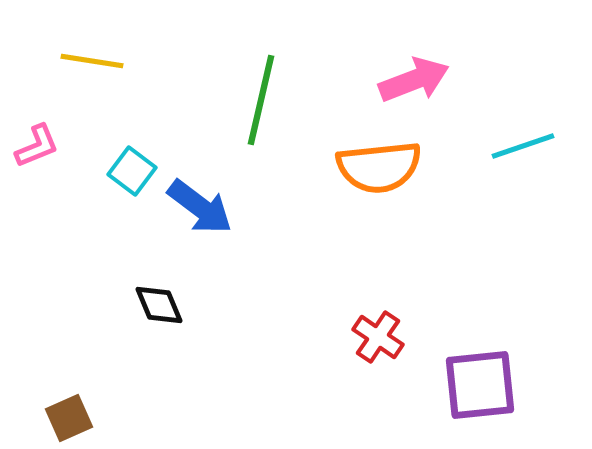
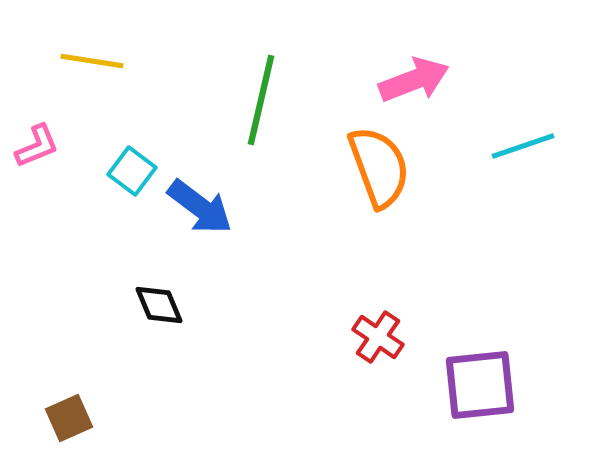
orange semicircle: rotated 104 degrees counterclockwise
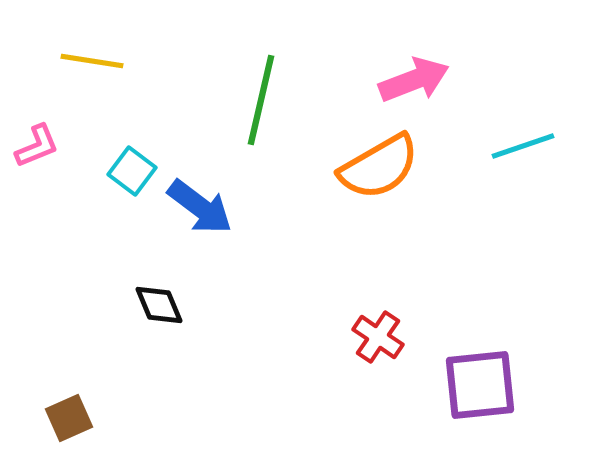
orange semicircle: rotated 80 degrees clockwise
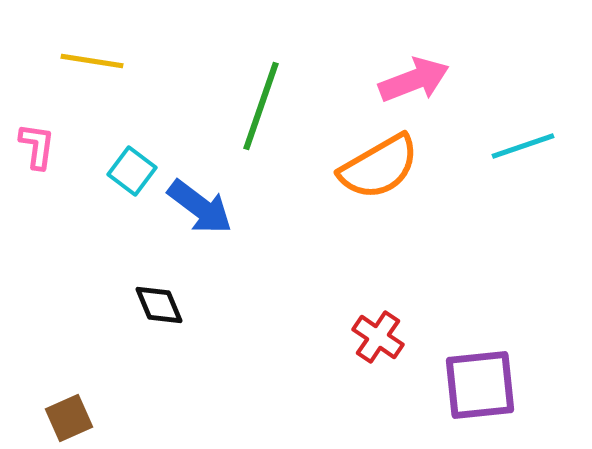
green line: moved 6 px down; rotated 6 degrees clockwise
pink L-shape: rotated 60 degrees counterclockwise
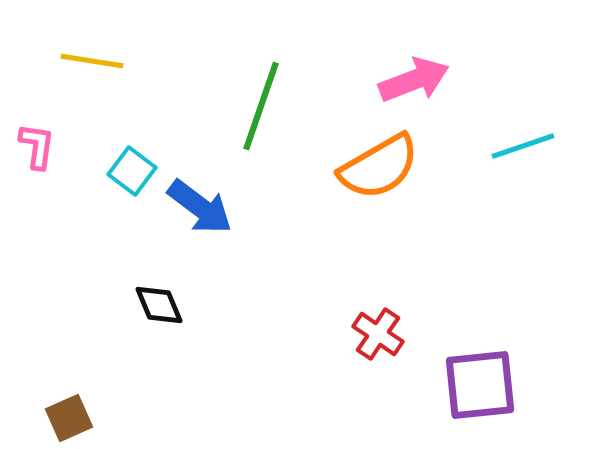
red cross: moved 3 px up
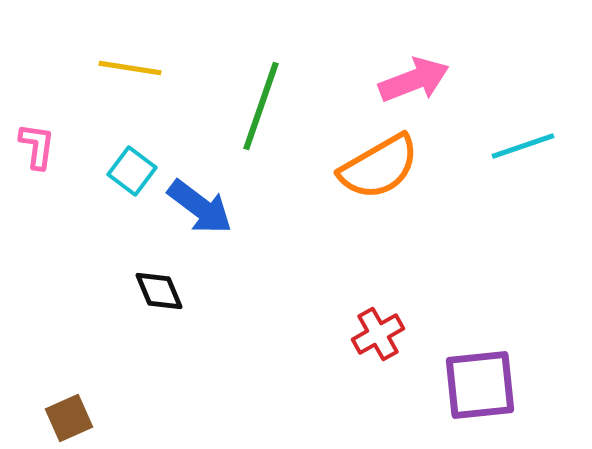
yellow line: moved 38 px right, 7 px down
black diamond: moved 14 px up
red cross: rotated 27 degrees clockwise
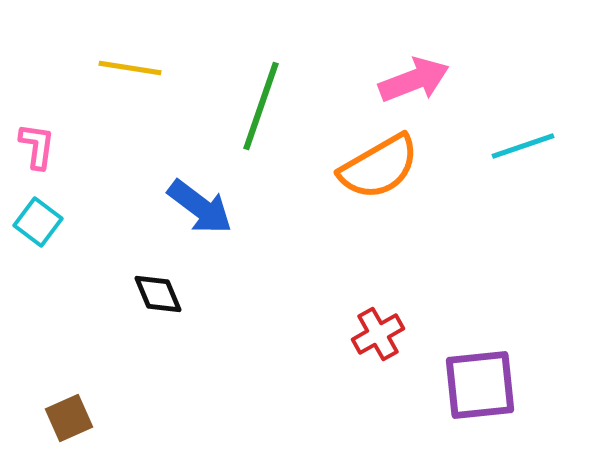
cyan square: moved 94 px left, 51 px down
black diamond: moved 1 px left, 3 px down
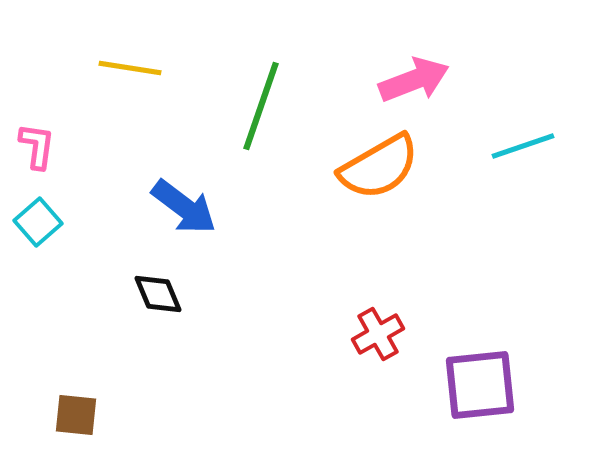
blue arrow: moved 16 px left
cyan square: rotated 12 degrees clockwise
brown square: moved 7 px right, 3 px up; rotated 30 degrees clockwise
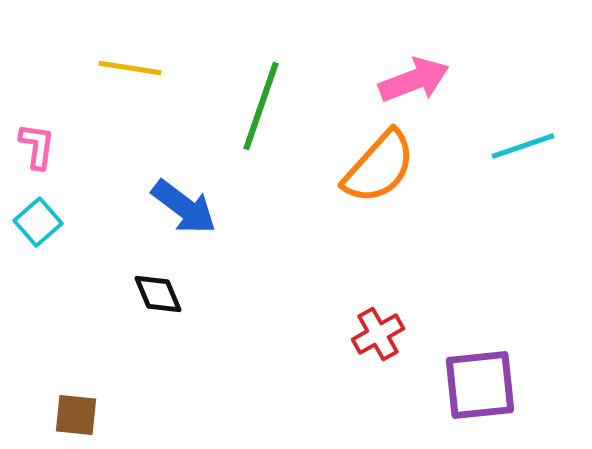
orange semicircle: rotated 18 degrees counterclockwise
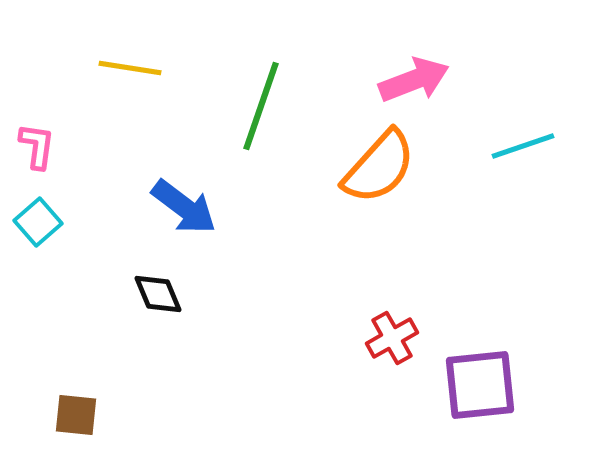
red cross: moved 14 px right, 4 px down
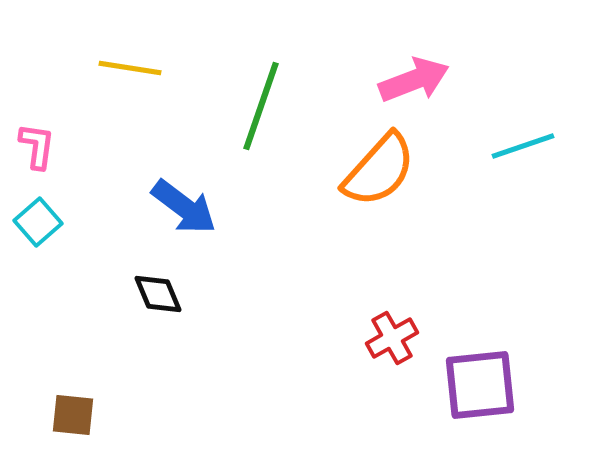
orange semicircle: moved 3 px down
brown square: moved 3 px left
